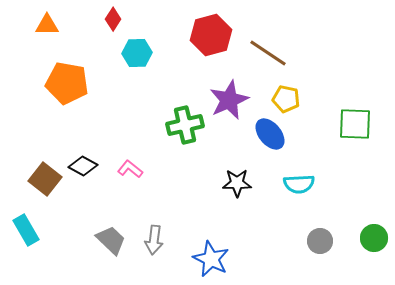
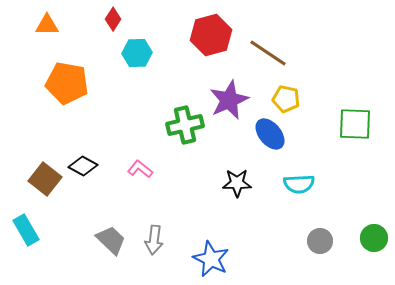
pink L-shape: moved 10 px right
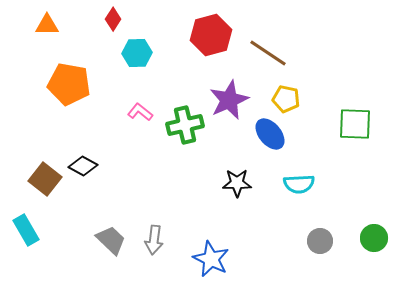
orange pentagon: moved 2 px right, 1 px down
pink L-shape: moved 57 px up
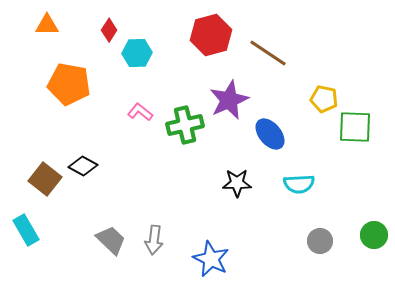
red diamond: moved 4 px left, 11 px down
yellow pentagon: moved 38 px right
green square: moved 3 px down
green circle: moved 3 px up
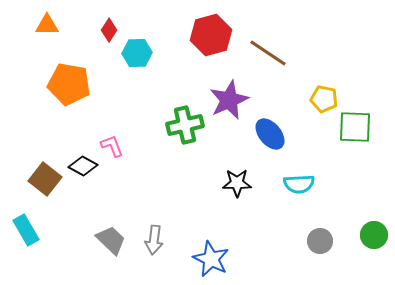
pink L-shape: moved 28 px left, 34 px down; rotated 30 degrees clockwise
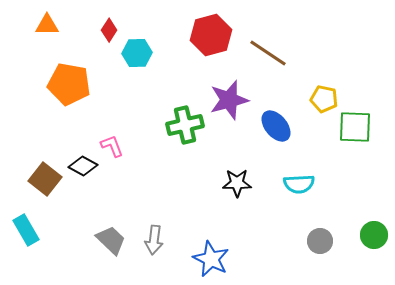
purple star: rotated 9 degrees clockwise
blue ellipse: moved 6 px right, 8 px up
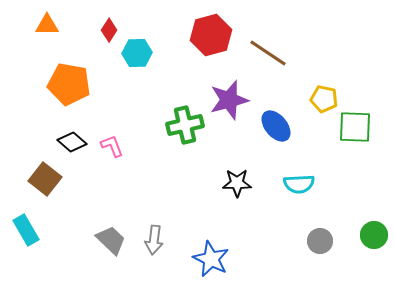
black diamond: moved 11 px left, 24 px up; rotated 12 degrees clockwise
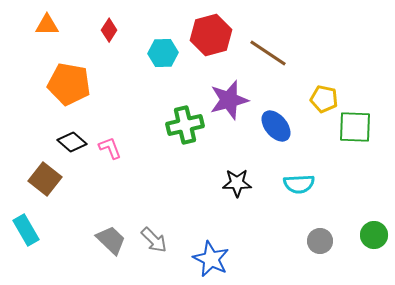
cyan hexagon: moved 26 px right
pink L-shape: moved 2 px left, 2 px down
gray arrow: rotated 52 degrees counterclockwise
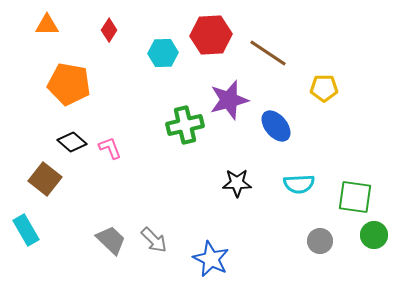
red hexagon: rotated 12 degrees clockwise
yellow pentagon: moved 11 px up; rotated 12 degrees counterclockwise
green square: moved 70 px down; rotated 6 degrees clockwise
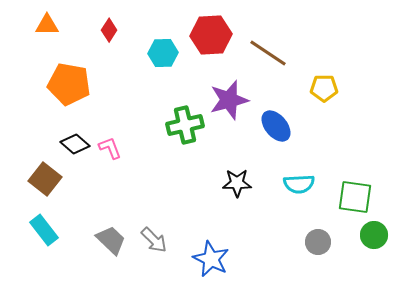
black diamond: moved 3 px right, 2 px down
cyan rectangle: moved 18 px right; rotated 8 degrees counterclockwise
gray circle: moved 2 px left, 1 px down
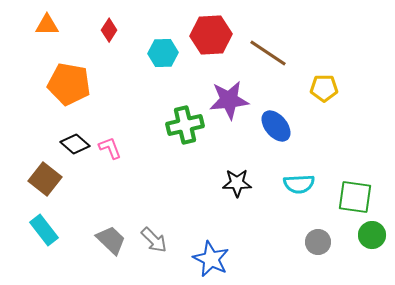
purple star: rotated 9 degrees clockwise
green circle: moved 2 px left
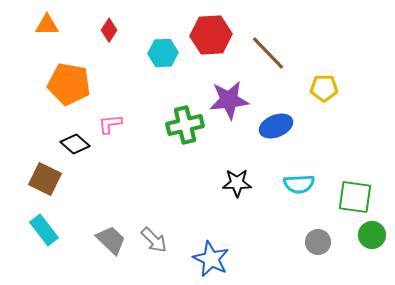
brown line: rotated 12 degrees clockwise
blue ellipse: rotated 72 degrees counterclockwise
pink L-shape: moved 24 px up; rotated 75 degrees counterclockwise
brown square: rotated 12 degrees counterclockwise
